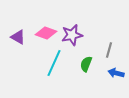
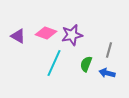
purple triangle: moved 1 px up
blue arrow: moved 9 px left
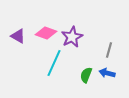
purple star: moved 2 px down; rotated 15 degrees counterclockwise
green semicircle: moved 11 px down
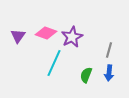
purple triangle: rotated 35 degrees clockwise
blue arrow: moved 2 px right; rotated 98 degrees counterclockwise
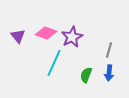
purple triangle: rotated 14 degrees counterclockwise
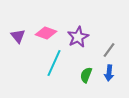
purple star: moved 6 px right
gray line: rotated 21 degrees clockwise
